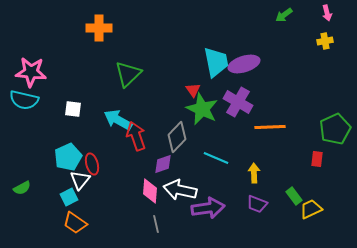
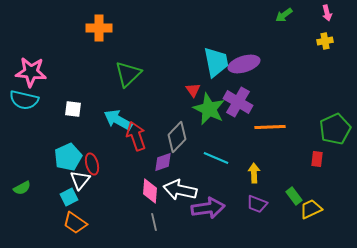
green star: moved 7 px right
purple diamond: moved 2 px up
gray line: moved 2 px left, 2 px up
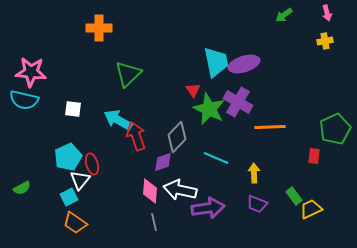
red rectangle: moved 3 px left, 3 px up
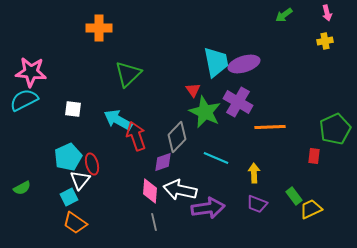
cyan semicircle: rotated 140 degrees clockwise
green star: moved 4 px left, 3 px down
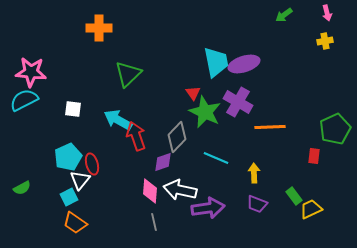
red triangle: moved 3 px down
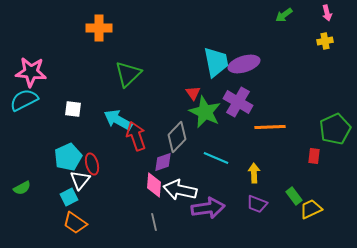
pink diamond: moved 4 px right, 6 px up
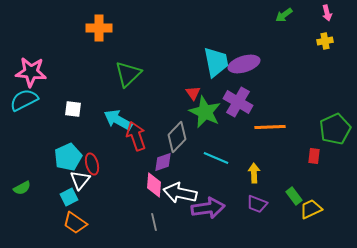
white arrow: moved 3 px down
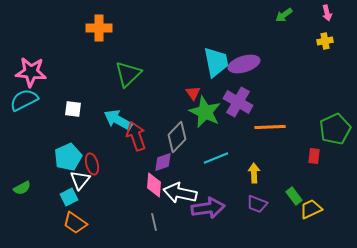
cyan line: rotated 45 degrees counterclockwise
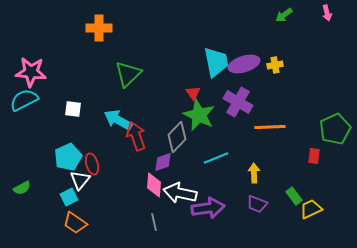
yellow cross: moved 50 px left, 24 px down
green star: moved 6 px left, 3 px down
